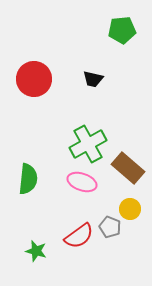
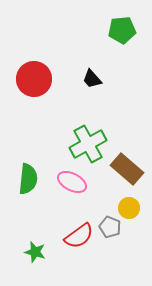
black trapezoid: moved 1 px left; rotated 35 degrees clockwise
brown rectangle: moved 1 px left, 1 px down
pink ellipse: moved 10 px left; rotated 8 degrees clockwise
yellow circle: moved 1 px left, 1 px up
green star: moved 1 px left, 1 px down
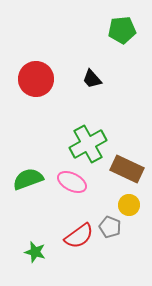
red circle: moved 2 px right
brown rectangle: rotated 16 degrees counterclockwise
green semicircle: rotated 116 degrees counterclockwise
yellow circle: moved 3 px up
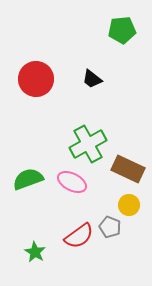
black trapezoid: rotated 10 degrees counterclockwise
brown rectangle: moved 1 px right
green star: rotated 15 degrees clockwise
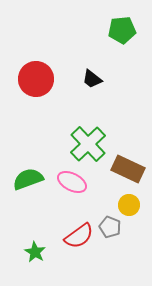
green cross: rotated 15 degrees counterclockwise
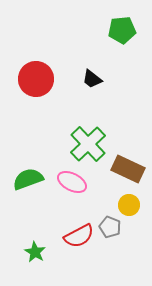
red semicircle: rotated 8 degrees clockwise
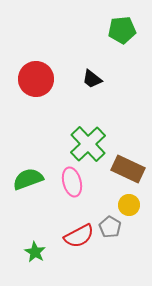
pink ellipse: rotated 48 degrees clockwise
gray pentagon: rotated 10 degrees clockwise
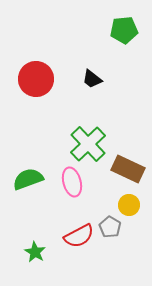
green pentagon: moved 2 px right
